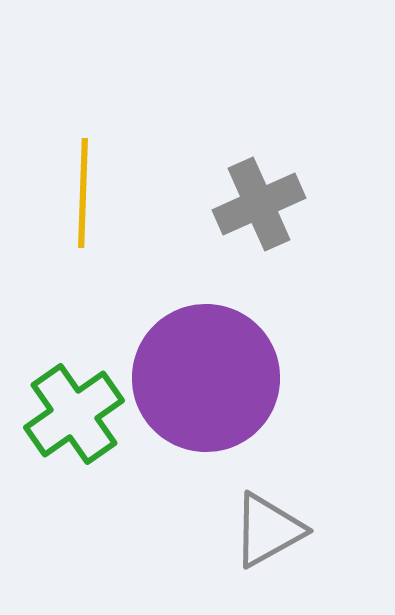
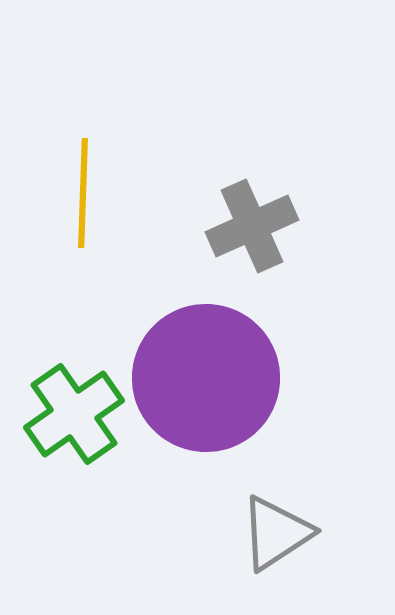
gray cross: moved 7 px left, 22 px down
gray triangle: moved 8 px right, 3 px down; rotated 4 degrees counterclockwise
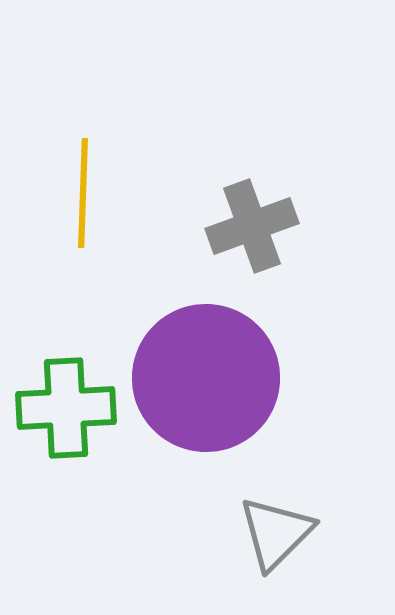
gray cross: rotated 4 degrees clockwise
green cross: moved 8 px left, 6 px up; rotated 32 degrees clockwise
gray triangle: rotated 12 degrees counterclockwise
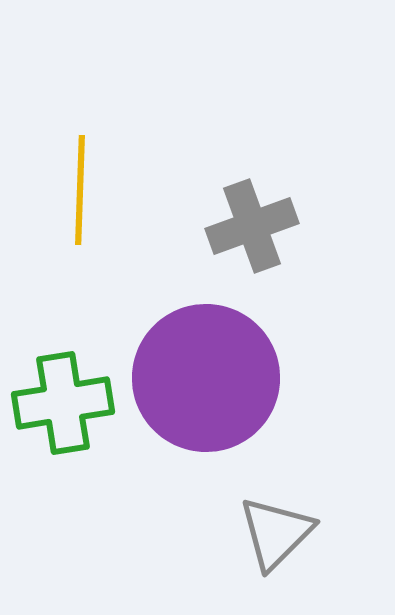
yellow line: moved 3 px left, 3 px up
green cross: moved 3 px left, 5 px up; rotated 6 degrees counterclockwise
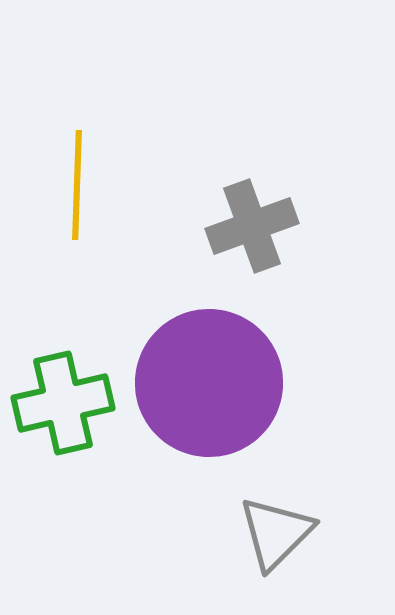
yellow line: moved 3 px left, 5 px up
purple circle: moved 3 px right, 5 px down
green cross: rotated 4 degrees counterclockwise
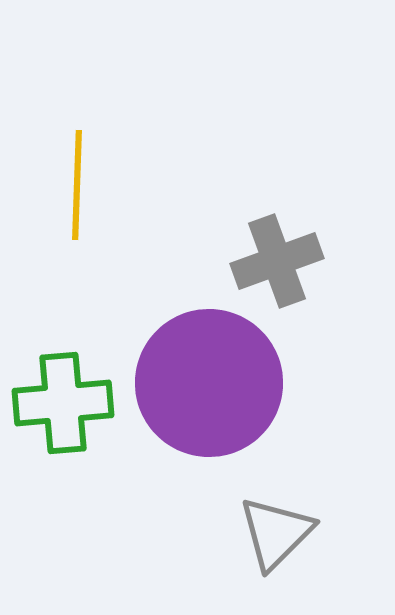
gray cross: moved 25 px right, 35 px down
green cross: rotated 8 degrees clockwise
